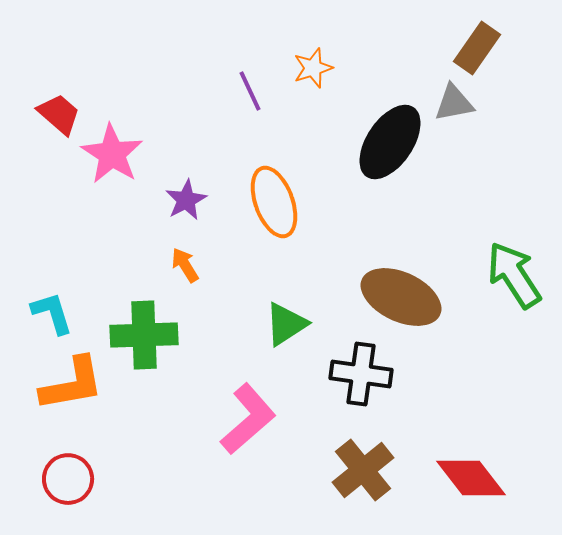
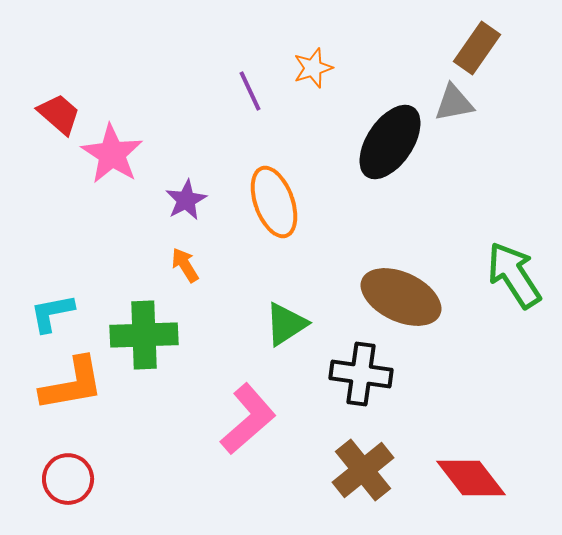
cyan L-shape: rotated 84 degrees counterclockwise
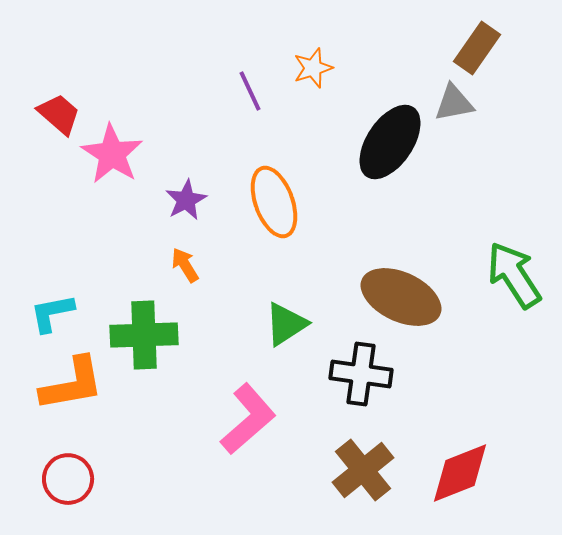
red diamond: moved 11 px left, 5 px up; rotated 74 degrees counterclockwise
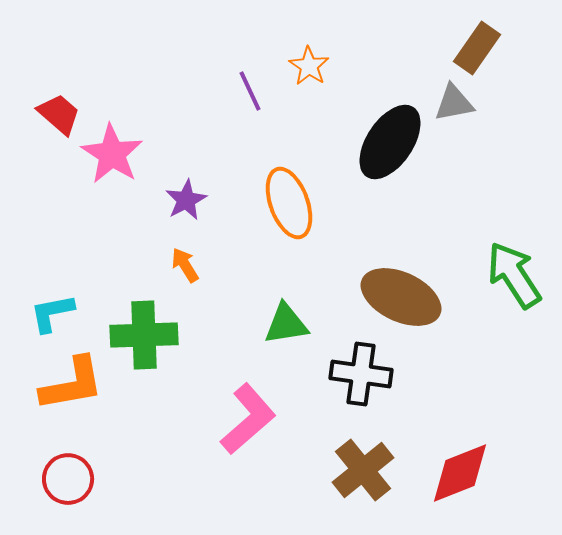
orange star: moved 4 px left, 2 px up; rotated 21 degrees counterclockwise
orange ellipse: moved 15 px right, 1 px down
green triangle: rotated 24 degrees clockwise
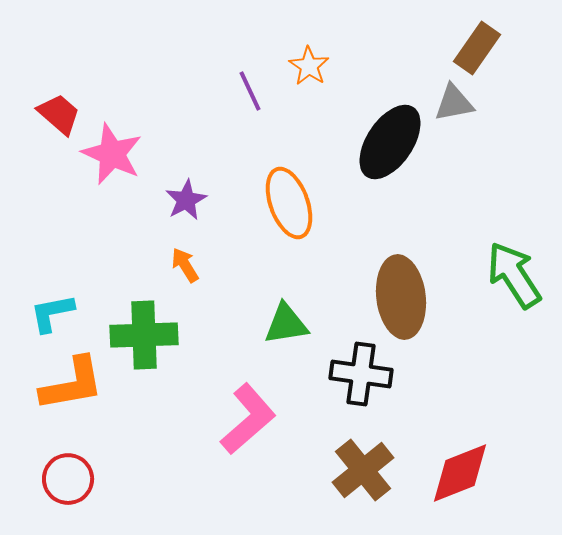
pink star: rotated 8 degrees counterclockwise
brown ellipse: rotated 58 degrees clockwise
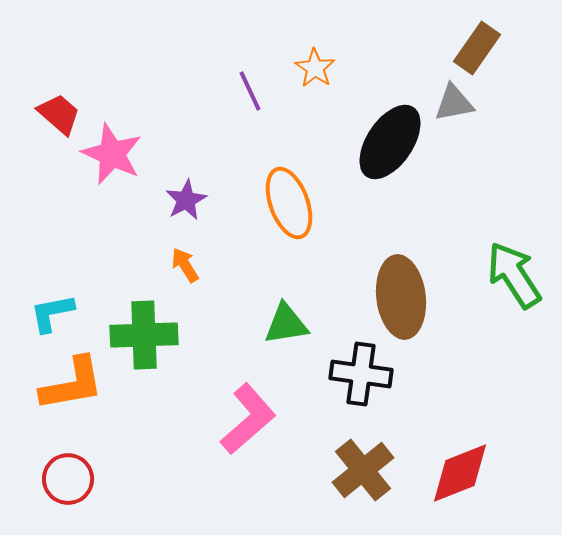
orange star: moved 6 px right, 2 px down
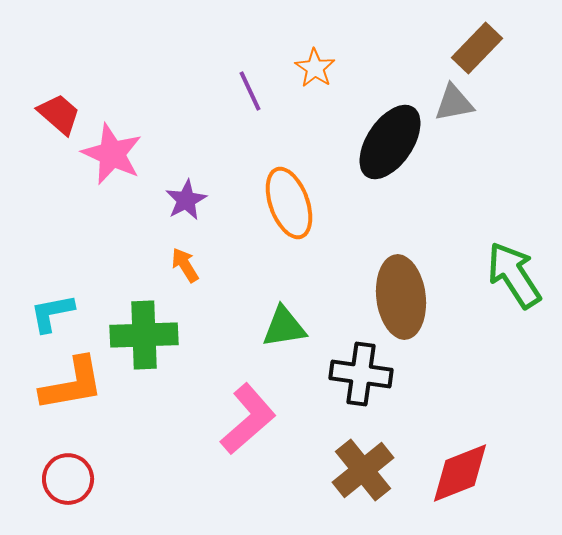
brown rectangle: rotated 9 degrees clockwise
green triangle: moved 2 px left, 3 px down
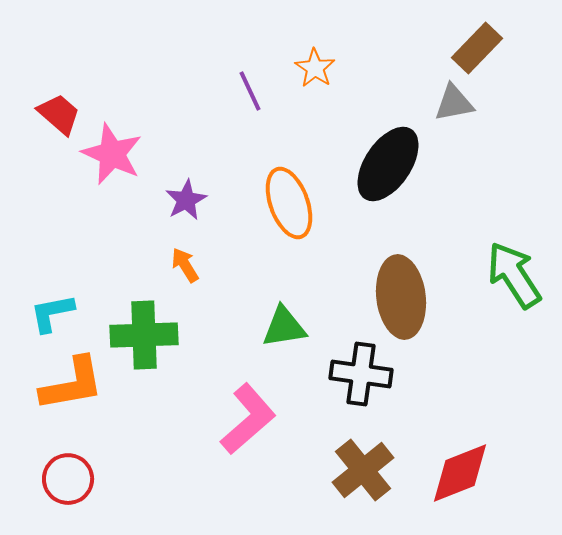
black ellipse: moved 2 px left, 22 px down
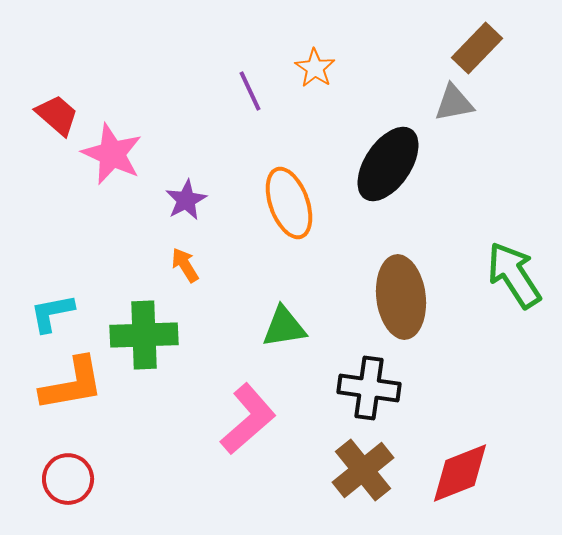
red trapezoid: moved 2 px left, 1 px down
black cross: moved 8 px right, 14 px down
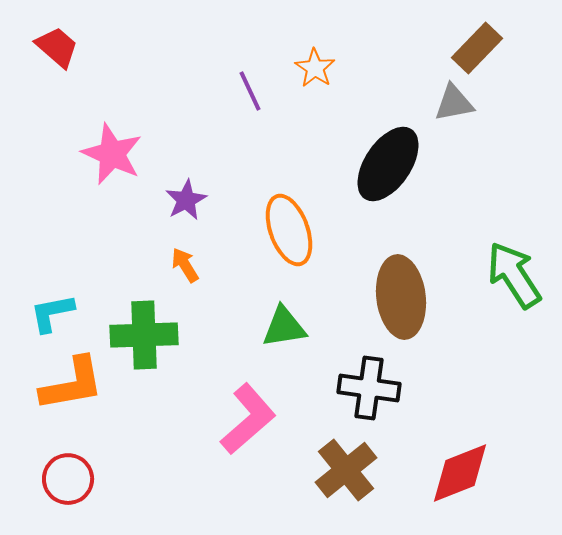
red trapezoid: moved 68 px up
orange ellipse: moved 27 px down
brown cross: moved 17 px left
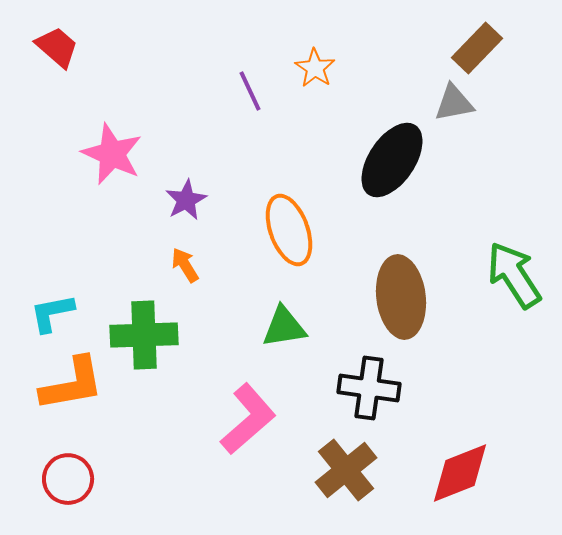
black ellipse: moved 4 px right, 4 px up
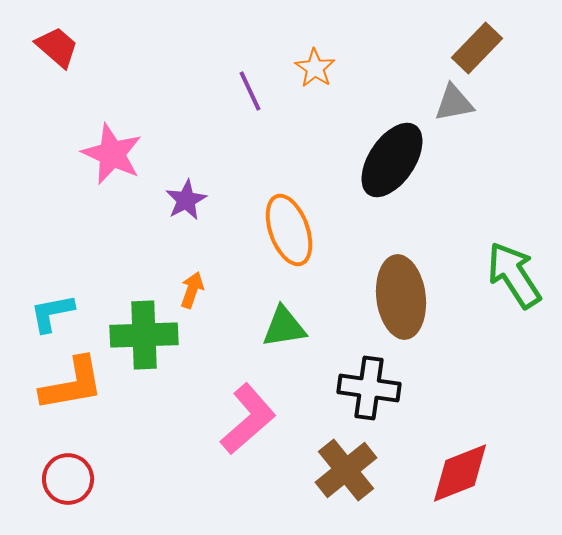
orange arrow: moved 7 px right, 25 px down; rotated 51 degrees clockwise
